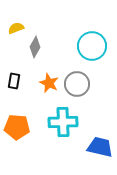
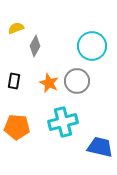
gray diamond: moved 1 px up
gray circle: moved 3 px up
cyan cross: rotated 12 degrees counterclockwise
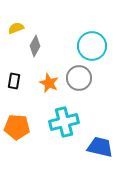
gray circle: moved 2 px right, 3 px up
cyan cross: moved 1 px right
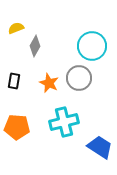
blue trapezoid: rotated 20 degrees clockwise
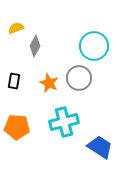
cyan circle: moved 2 px right
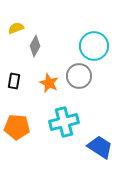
gray circle: moved 2 px up
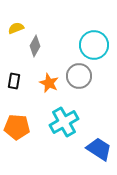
cyan circle: moved 1 px up
cyan cross: rotated 16 degrees counterclockwise
blue trapezoid: moved 1 px left, 2 px down
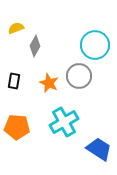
cyan circle: moved 1 px right
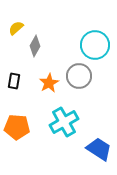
yellow semicircle: rotated 21 degrees counterclockwise
orange star: rotated 18 degrees clockwise
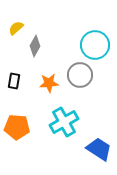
gray circle: moved 1 px right, 1 px up
orange star: rotated 24 degrees clockwise
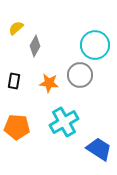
orange star: rotated 12 degrees clockwise
